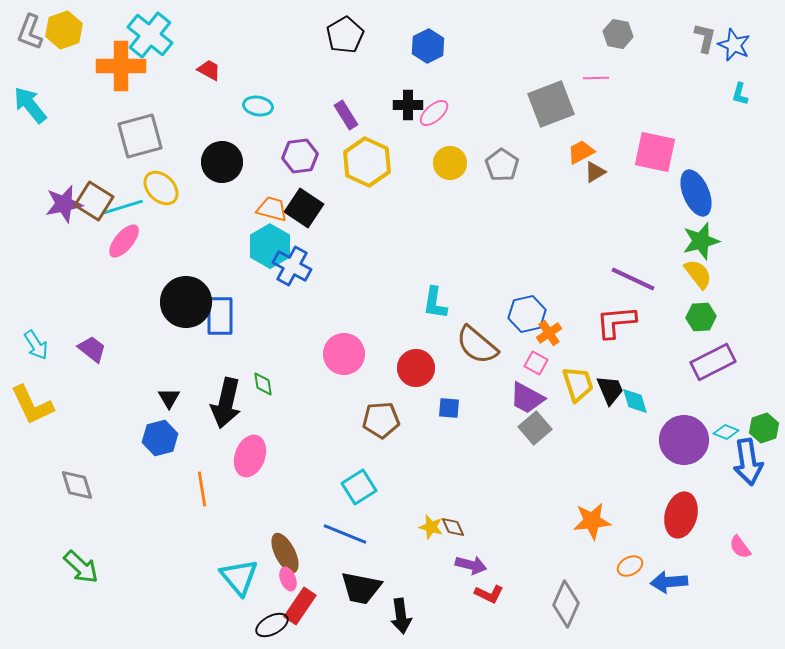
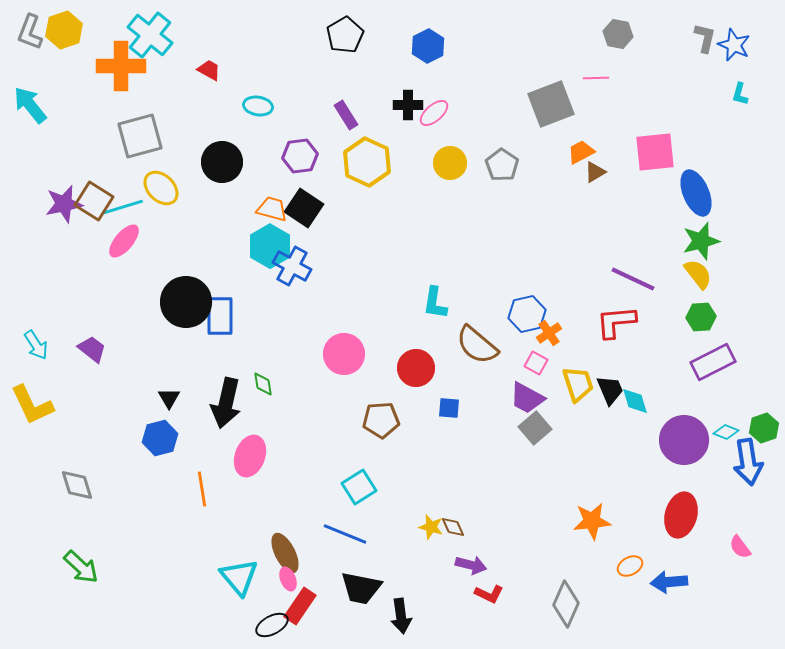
pink square at (655, 152): rotated 18 degrees counterclockwise
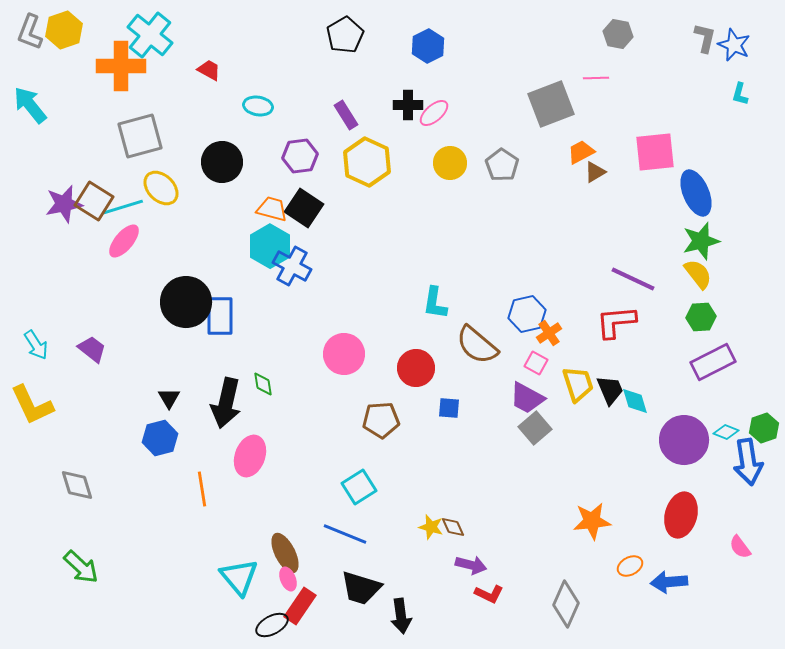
black trapezoid at (361, 588): rotated 6 degrees clockwise
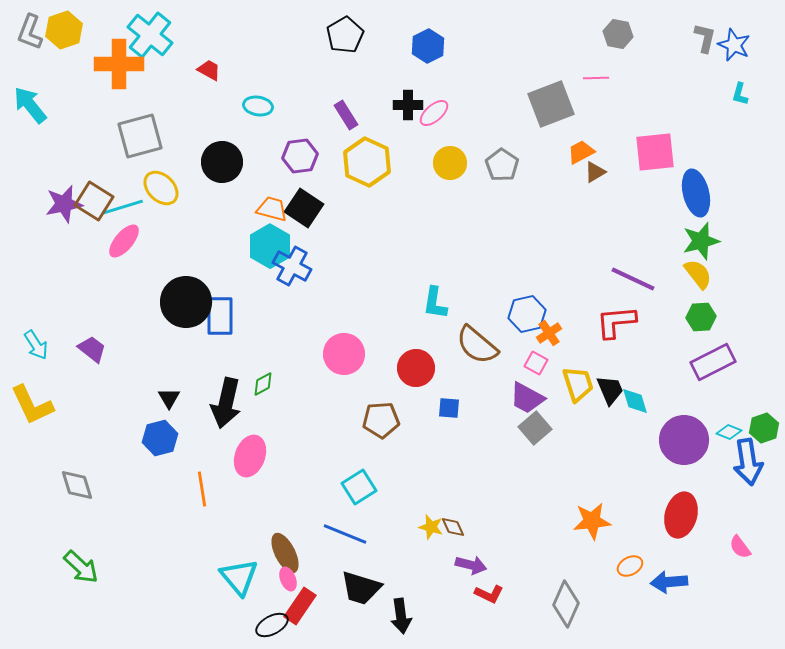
orange cross at (121, 66): moved 2 px left, 2 px up
blue ellipse at (696, 193): rotated 9 degrees clockwise
green diamond at (263, 384): rotated 70 degrees clockwise
cyan diamond at (726, 432): moved 3 px right
